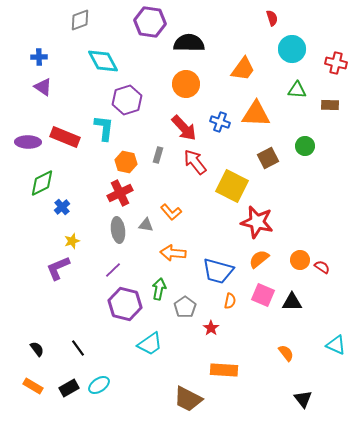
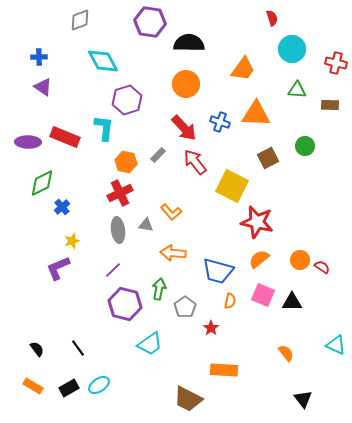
gray rectangle at (158, 155): rotated 28 degrees clockwise
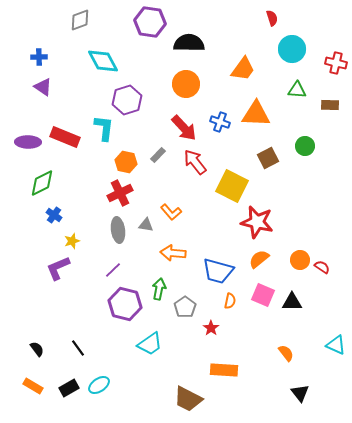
blue cross at (62, 207): moved 8 px left, 8 px down; rotated 14 degrees counterclockwise
black triangle at (303, 399): moved 3 px left, 6 px up
